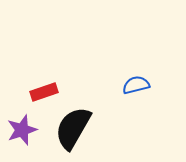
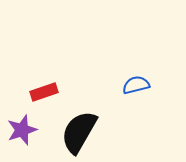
black semicircle: moved 6 px right, 4 px down
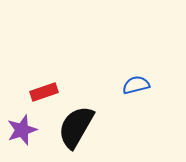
black semicircle: moved 3 px left, 5 px up
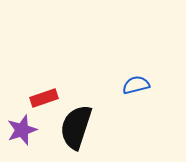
red rectangle: moved 6 px down
black semicircle: rotated 12 degrees counterclockwise
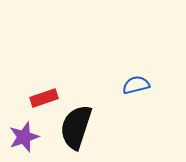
purple star: moved 2 px right, 7 px down
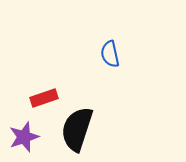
blue semicircle: moved 26 px left, 31 px up; rotated 88 degrees counterclockwise
black semicircle: moved 1 px right, 2 px down
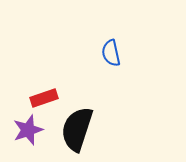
blue semicircle: moved 1 px right, 1 px up
purple star: moved 4 px right, 7 px up
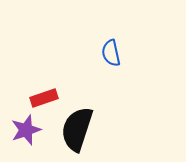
purple star: moved 2 px left
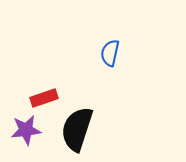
blue semicircle: moved 1 px left; rotated 24 degrees clockwise
purple star: rotated 12 degrees clockwise
